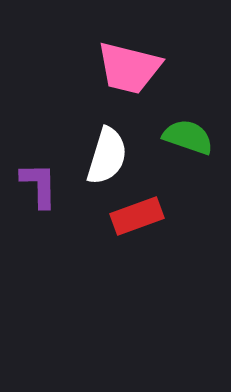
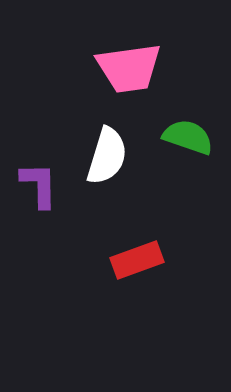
pink trapezoid: rotated 22 degrees counterclockwise
red rectangle: moved 44 px down
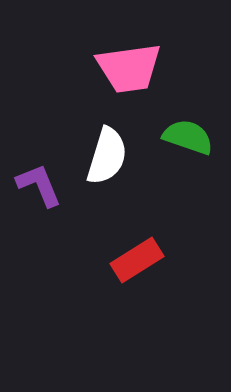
purple L-shape: rotated 21 degrees counterclockwise
red rectangle: rotated 12 degrees counterclockwise
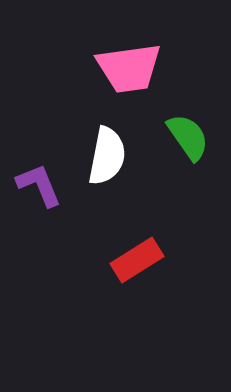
green semicircle: rotated 36 degrees clockwise
white semicircle: rotated 6 degrees counterclockwise
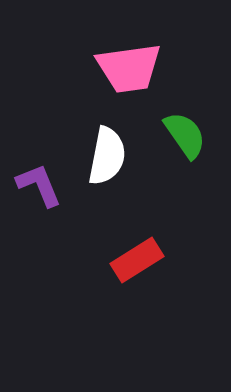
green semicircle: moved 3 px left, 2 px up
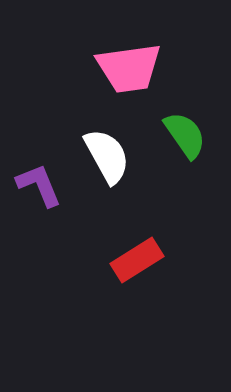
white semicircle: rotated 40 degrees counterclockwise
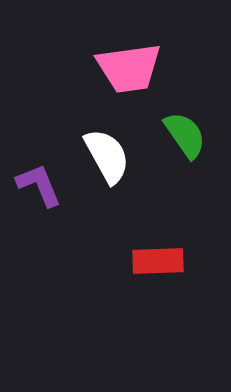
red rectangle: moved 21 px right, 1 px down; rotated 30 degrees clockwise
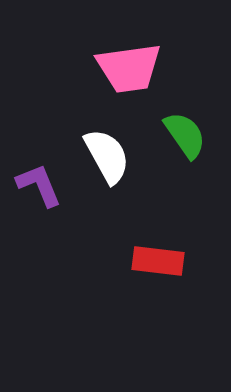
red rectangle: rotated 9 degrees clockwise
